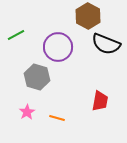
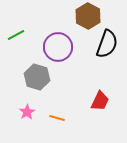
black semicircle: moved 1 px right; rotated 92 degrees counterclockwise
red trapezoid: rotated 15 degrees clockwise
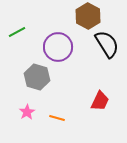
green line: moved 1 px right, 3 px up
black semicircle: rotated 52 degrees counterclockwise
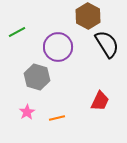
orange line: rotated 28 degrees counterclockwise
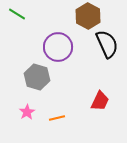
green line: moved 18 px up; rotated 60 degrees clockwise
black semicircle: rotated 8 degrees clockwise
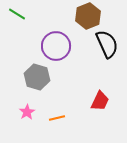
brown hexagon: rotated 10 degrees clockwise
purple circle: moved 2 px left, 1 px up
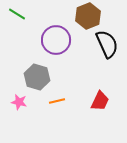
purple circle: moved 6 px up
pink star: moved 8 px left, 10 px up; rotated 28 degrees counterclockwise
orange line: moved 17 px up
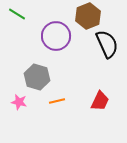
purple circle: moved 4 px up
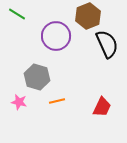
red trapezoid: moved 2 px right, 6 px down
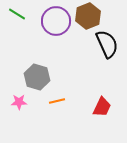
purple circle: moved 15 px up
pink star: rotated 14 degrees counterclockwise
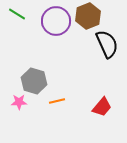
gray hexagon: moved 3 px left, 4 px down
red trapezoid: rotated 15 degrees clockwise
